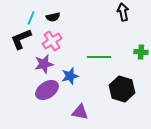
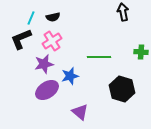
purple triangle: rotated 30 degrees clockwise
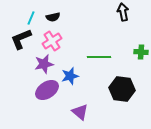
black hexagon: rotated 10 degrees counterclockwise
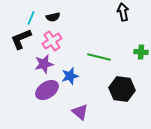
green line: rotated 15 degrees clockwise
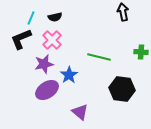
black semicircle: moved 2 px right
pink cross: moved 1 px up; rotated 12 degrees counterclockwise
blue star: moved 1 px left, 1 px up; rotated 18 degrees counterclockwise
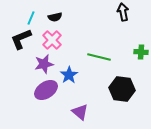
purple ellipse: moved 1 px left
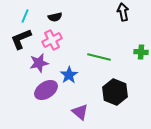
cyan line: moved 6 px left, 2 px up
pink cross: rotated 18 degrees clockwise
purple star: moved 5 px left, 1 px up
black hexagon: moved 7 px left, 3 px down; rotated 15 degrees clockwise
